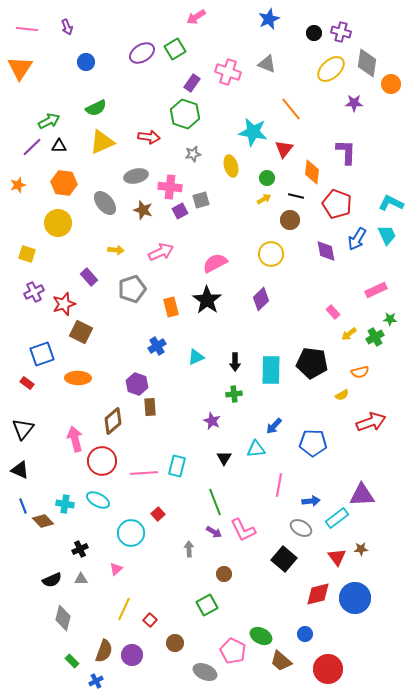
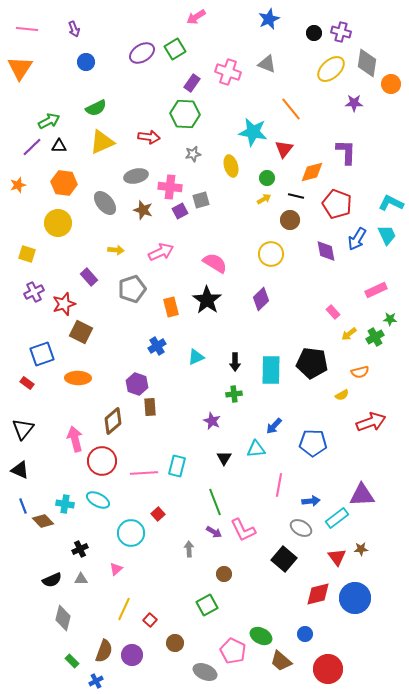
purple arrow at (67, 27): moved 7 px right, 2 px down
green hexagon at (185, 114): rotated 16 degrees counterclockwise
orange diamond at (312, 172): rotated 70 degrees clockwise
pink semicircle at (215, 263): rotated 60 degrees clockwise
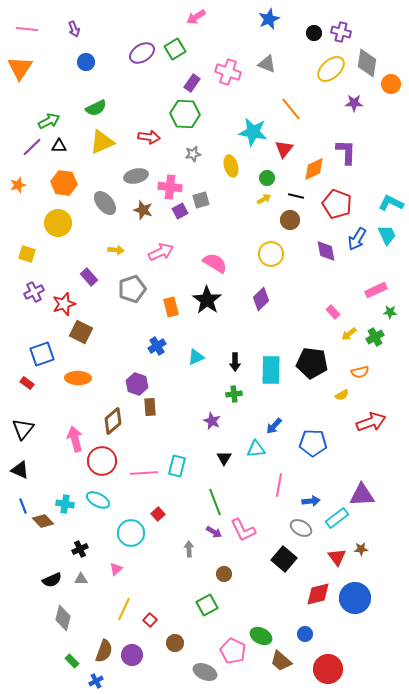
orange diamond at (312, 172): moved 2 px right, 3 px up; rotated 10 degrees counterclockwise
green star at (390, 319): moved 7 px up
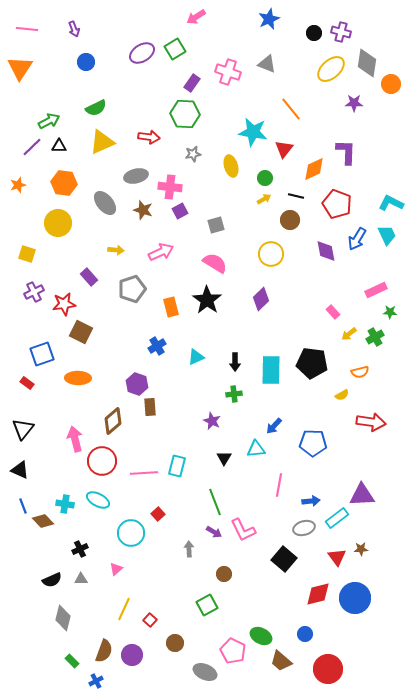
green circle at (267, 178): moved 2 px left
gray square at (201, 200): moved 15 px right, 25 px down
red star at (64, 304): rotated 10 degrees clockwise
red arrow at (371, 422): rotated 28 degrees clockwise
gray ellipse at (301, 528): moved 3 px right; rotated 45 degrees counterclockwise
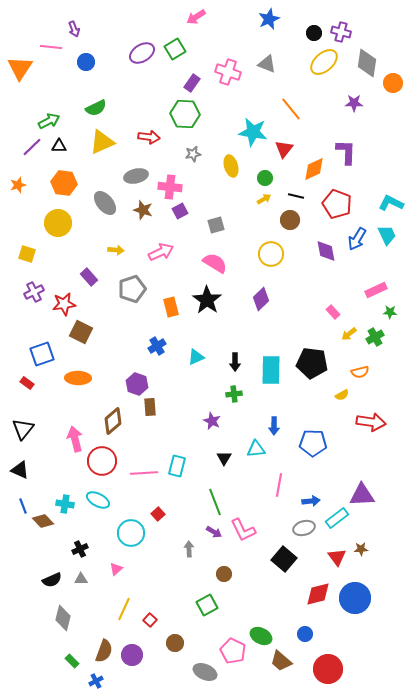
pink line at (27, 29): moved 24 px right, 18 px down
yellow ellipse at (331, 69): moved 7 px left, 7 px up
orange circle at (391, 84): moved 2 px right, 1 px up
blue arrow at (274, 426): rotated 42 degrees counterclockwise
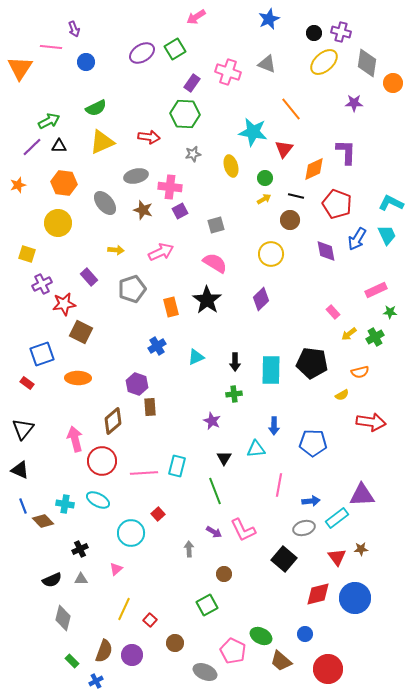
purple cross at (34, 292): moved 8 px right, 8 px up
green line at (215, 502): moved 11 px up
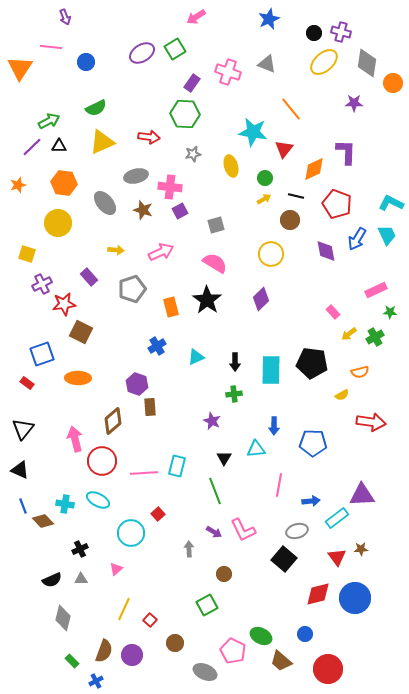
purple arrow at (74, 29): moved 9 px left, 12 px up
gray ellipse at (304, 528): moved 7 px left, 3 px down
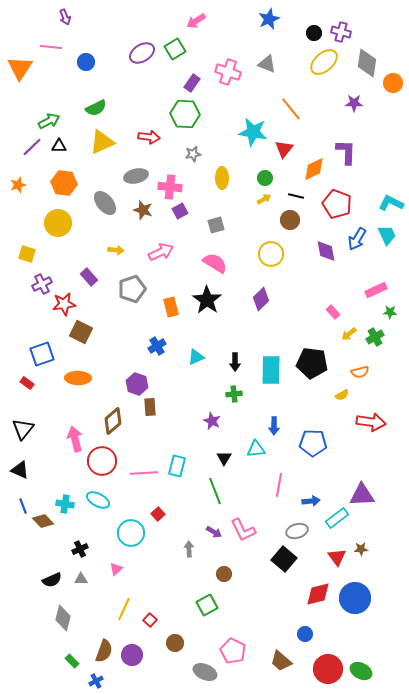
pink arrow at (196, 17): moved 4 px down
yellow ellipse at (231, 166): moved 9 px left, 12 px down; rotated 15 degrees clockwise
green ellipse at (261, 636): moved 100 px right, 35 px down
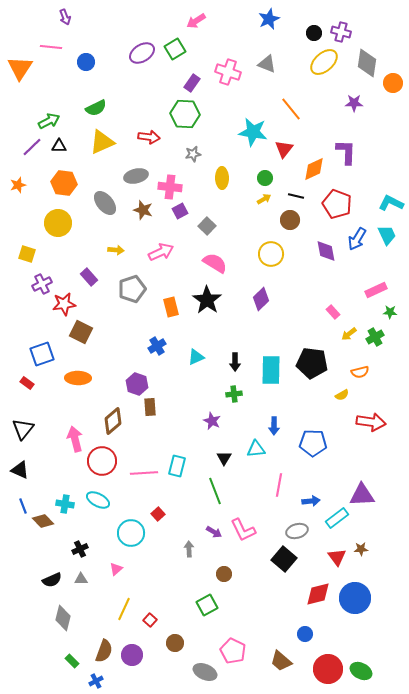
gray square at (216, 225): moved 9 px left, 1 px down; rotated 30 degrees counterclockwise
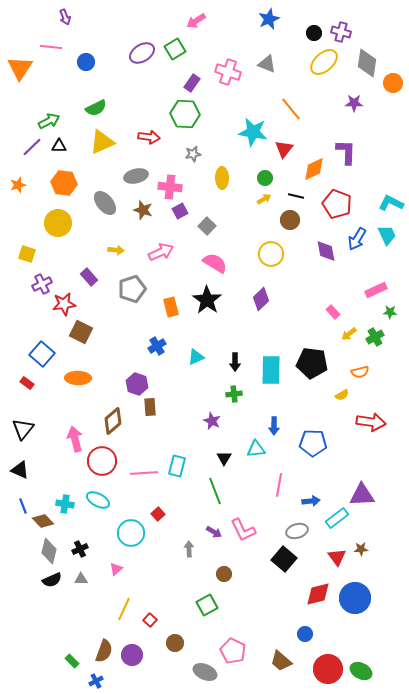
blue square at (42, 354): rotated 30 degrees counterclockwise
gray diamond at (63, 618): moved 14 px left, 67 px up
